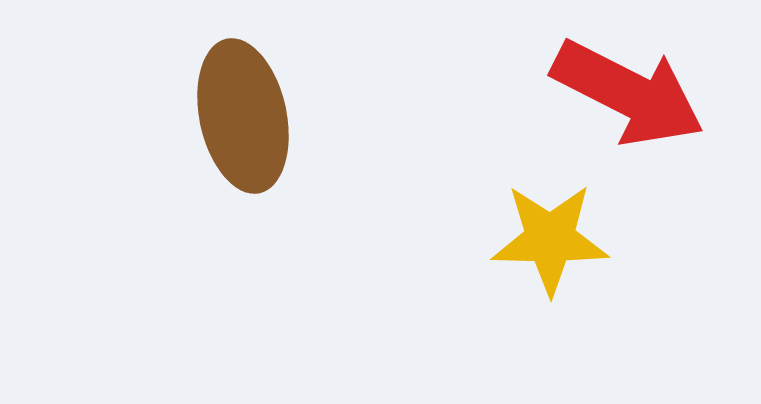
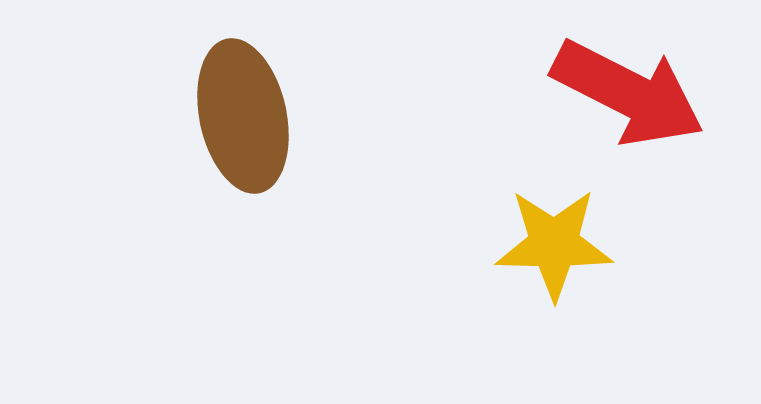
yellow star: moved 4 px right, 5 px down
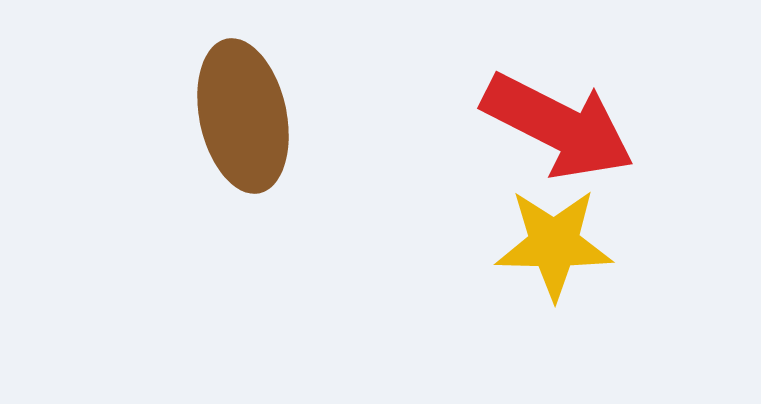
red arrow: moved 70 px left, 33 px down
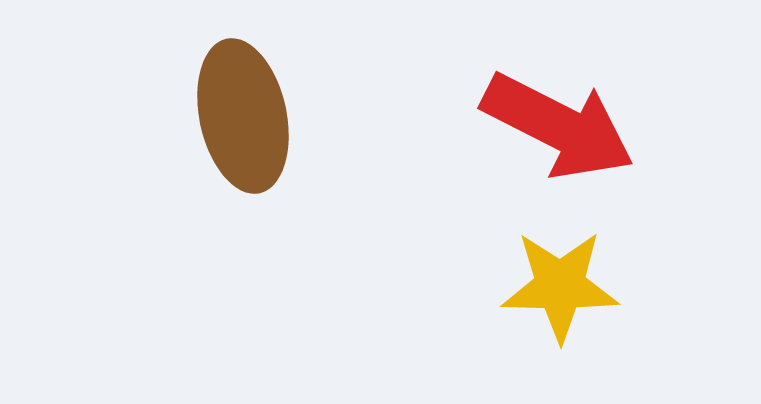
yellow star: moved 6 px right, 42 px down
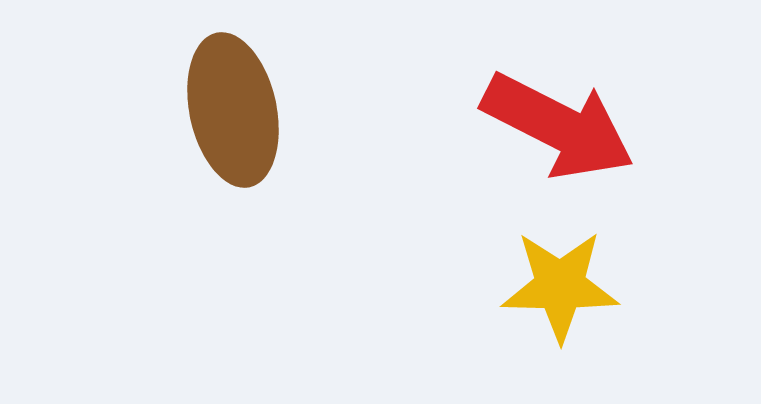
brown ellipse: moved 10 px left, 6 px up
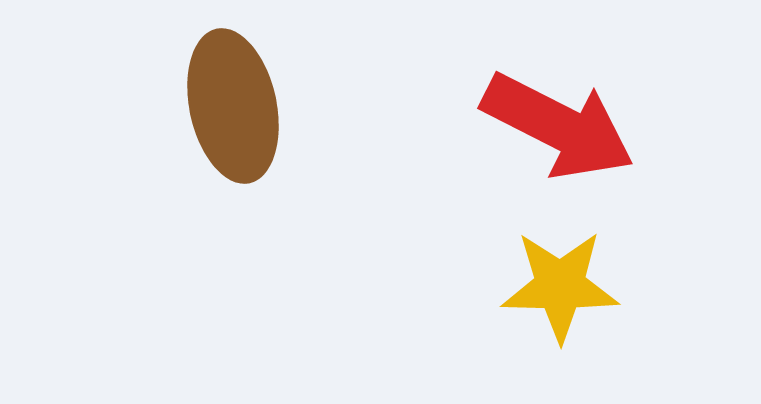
brown ellipse: moved 4 px up
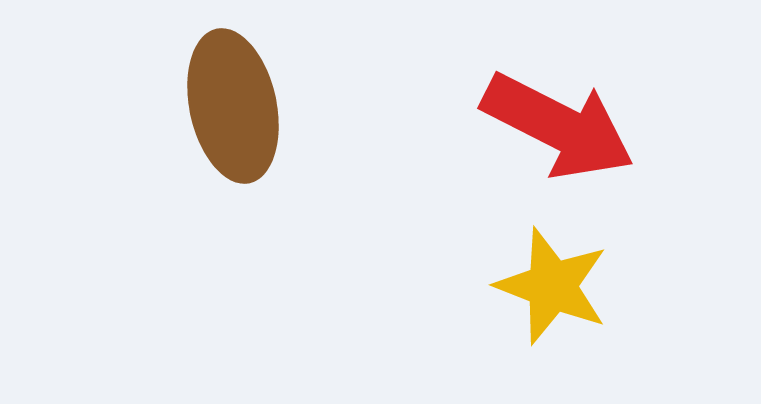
yellow star: moved 8 px left; rotated 20 degrees clockwise
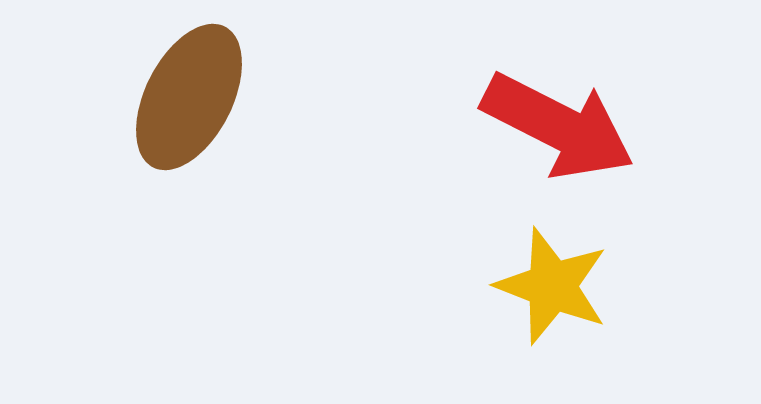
brown ellipse: moved 44 px left, 9 px up; rotated 39 degrees clockwise
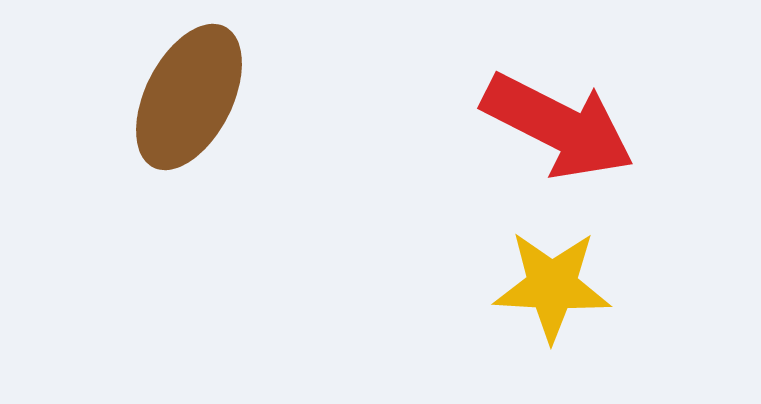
yellow star: rotated 18 degrees counterclockwise
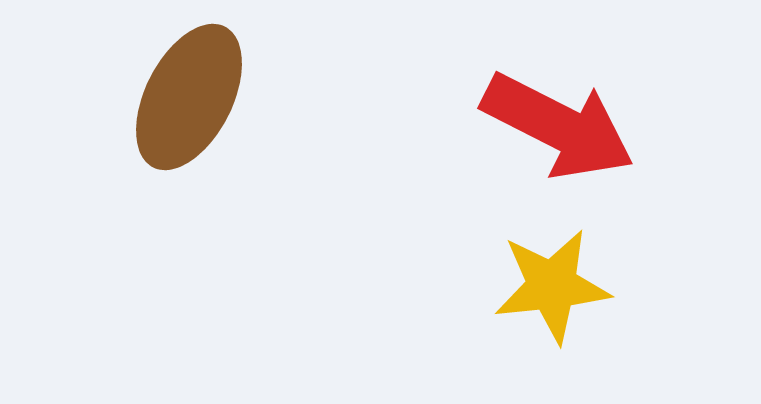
yellow star: rotated 9 degrees counterclockwise
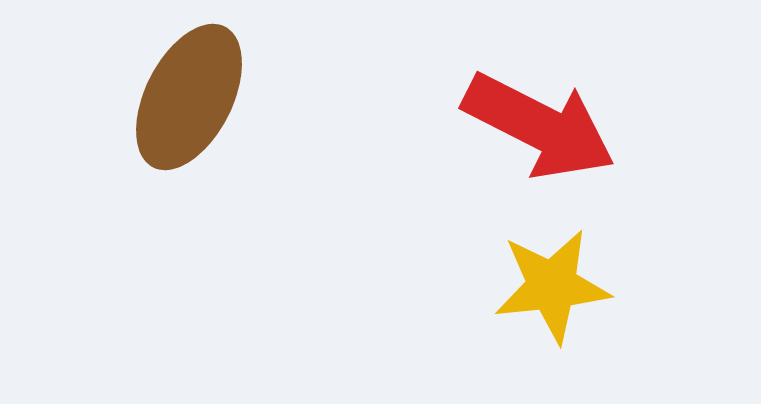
red arrow: moved 19 px left
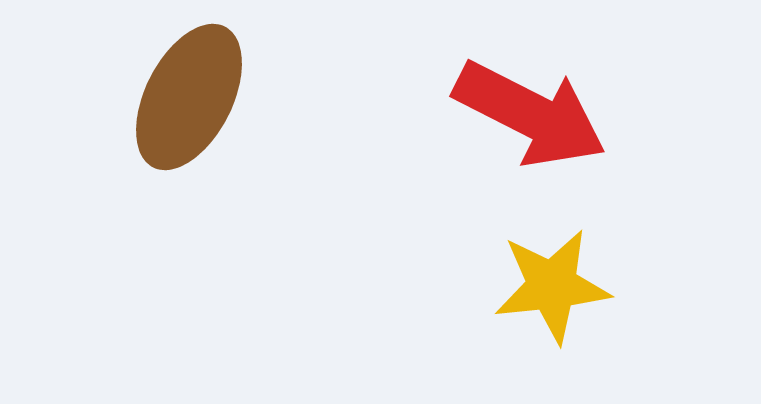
red arrow: moved 9 px left, 12 px up
